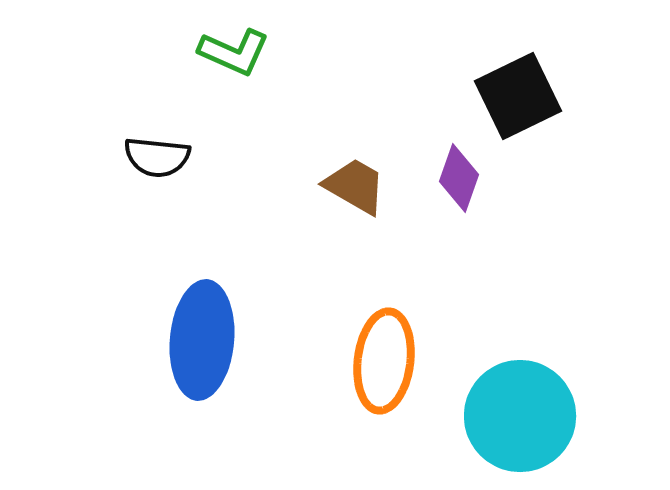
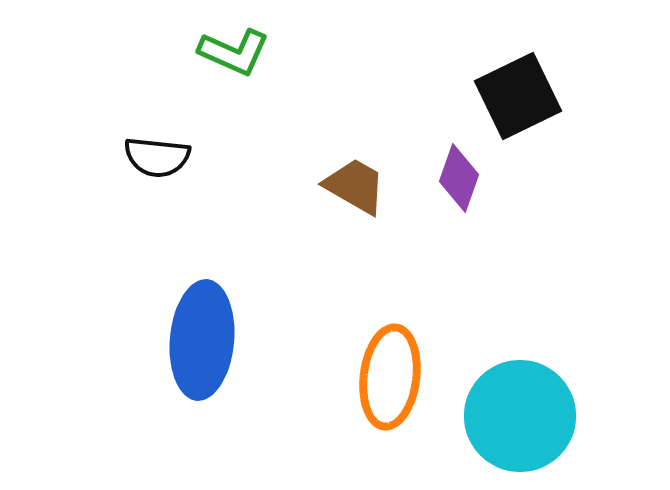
orange ellipse: moved 6 px right, 16 px down
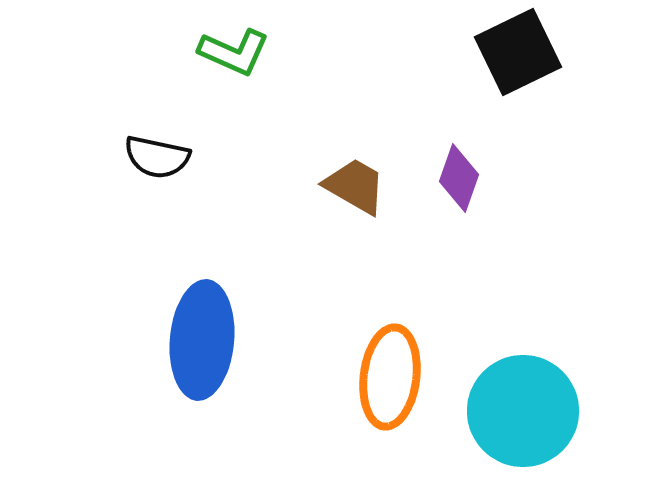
black square: moved 44 px up
black semicircle: rotated 6 degrees clockwise
cyan circle: moved 3 px right, 5 px up
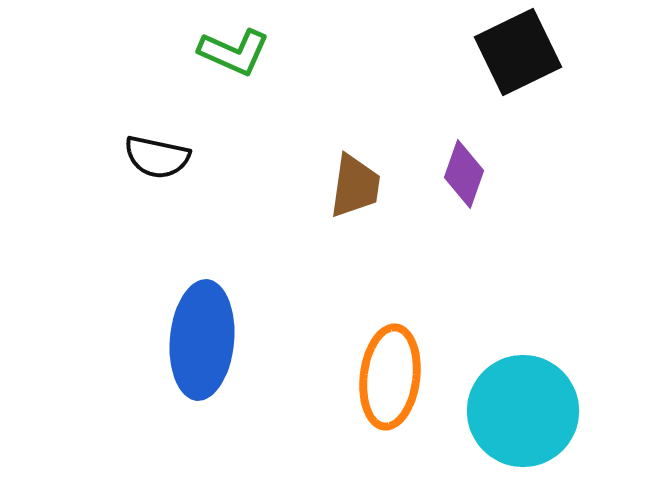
purple diamond: moved 5 px right, 4 px up
brown trapezoid: rotated 68 degrees clockwise
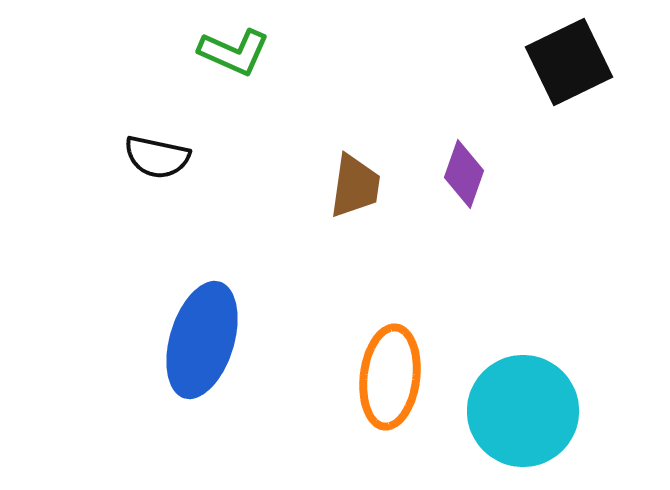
black square: moved 51 px right, 10 px down
blue ellipse: rotated 12 degrees clockwise
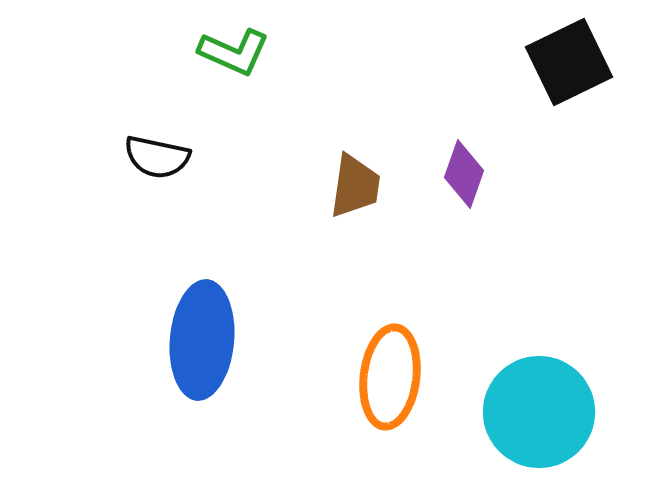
blue ellipse: rotated 12 degrees counterclockwise
cyan circle: moved 16 px right, 1 px down
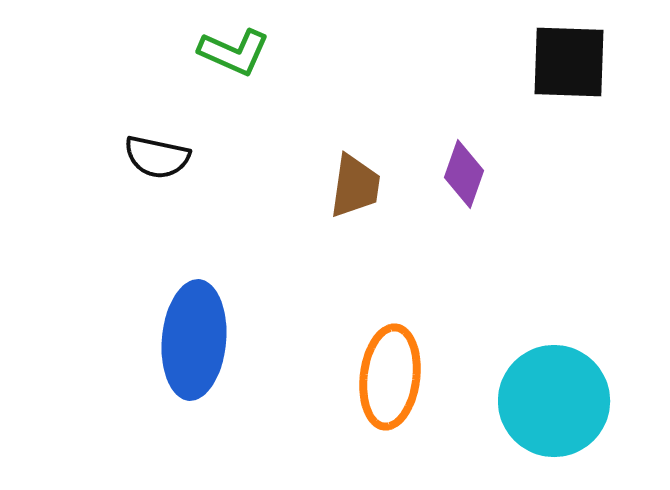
black square: rotated 28 degrees clockwise
blue ellipse: moved 8 px left
cyan circle: moved 15 px right, 11 px up
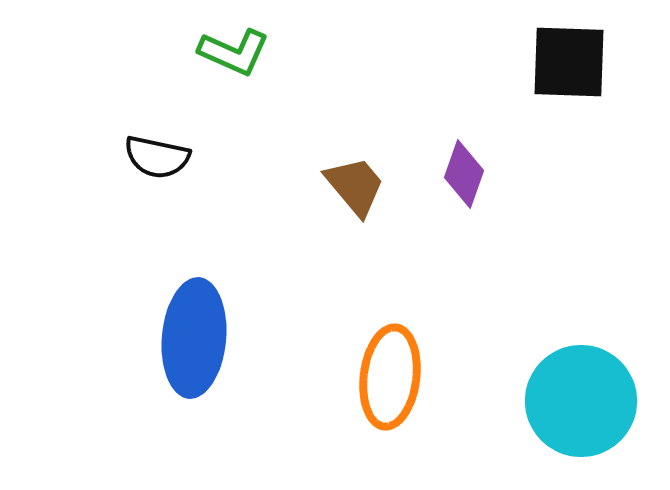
brown trapezoid: rotated 48 degrees counterclockwise
blue ellipse: moved 2 px up
cyan circle: moved 27 px right
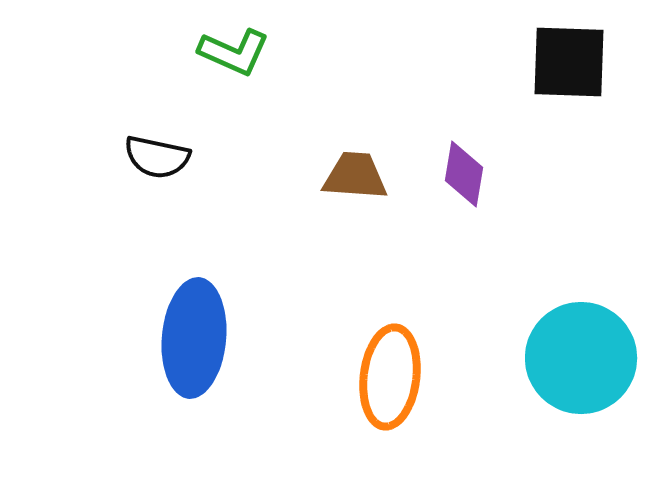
purple diamond: rotated 10 degrees counterclockwise
brown trapezoid: moved 10 px up; rotated 46 degrees counterclockwise
cyan circle: moved 43 px up
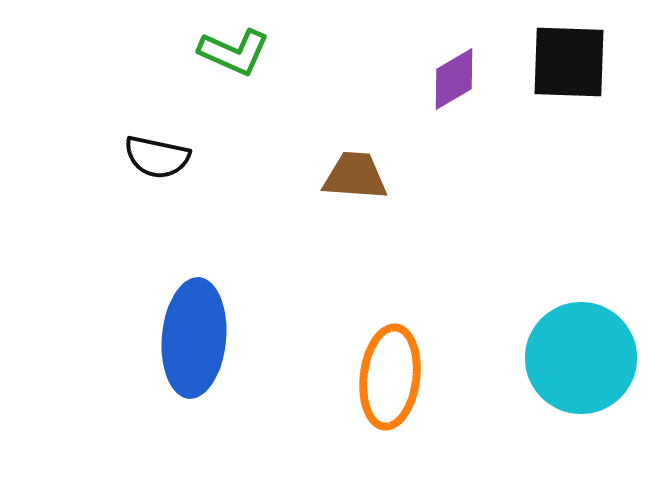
purple diamond: moved 10 px left, 95 px up; rotated 50 degrees clockwise
